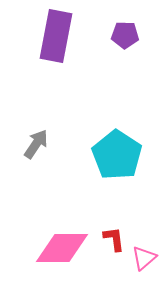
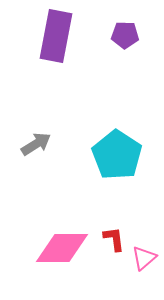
gray arrow: rotated 24 degrees clockwise
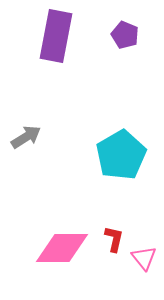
purple pentagon: rotated 20 degrees clockwise
gray arrow: moved 10 px left, 7 px up
cyan pentagon: moved 4 px right; rotated 9 degrees clockwise
red L-shape: rotated 20 degrees clockwise
pink triangle: rotated 28 degrees counterclockwise
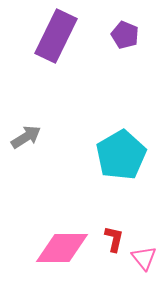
purple rectangle: rotated 15 degrees clockwise
